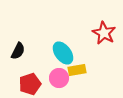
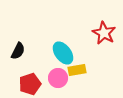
pink circle: moved 1 px left
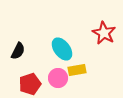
cyan ellipse: moved 1 px left, 4 px up
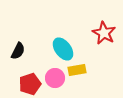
cyan ellipse: moved 1 px right
pink circle: moved 3 px left
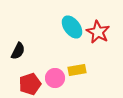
red star: moved 6 px left, 1 px up
cyan ellipse: moved 9 px right, 22 px up
